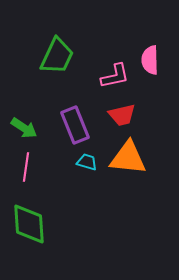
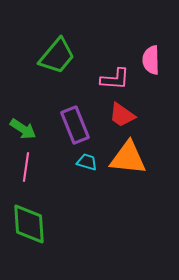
green trapezoid: rotated 15 degrees clockwise
pink semicircle: moved 1 px right
pink L-shape: moved 3 px down; rotated 16 degrees clockwise
red trapezoid: rotated 48 degrees clockwise
green arrow: moved 1 px left, 1 px down
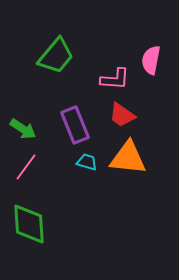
green trapezoid: moved 1 px left
pink semicircle: rotated 12 degrees clockwise
pink line: rotated 28 degrees clockwise
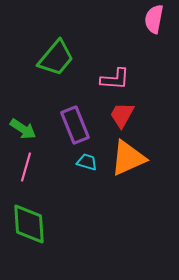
green trapezoid: moved 2 px down
pink semicircle: moved 3 px right, 41 px up
red trapezoid: rotated 84 degrees clockwise
orange triangle: rotated 30 degrees counterclockwise
pink line: rotated 20 degrees counterclockwise
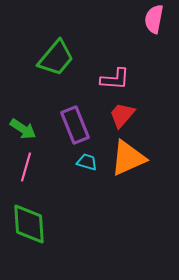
red trapezoid: rotated 12 degrees clockwise
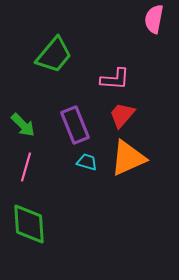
green trapezoid: moved 2 px left, 3 px up
green arrow: moved 4 px up; rotated 12 degrees clockwise
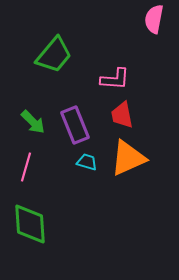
red trapezoid: rotated 52 degrees counterclockwise
green arrow: moved 10 px right, 3 px up
green diamond: moved 1 px right
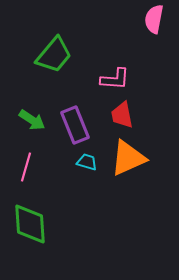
green arrow: moved 1 px left, 2 px up; rotated 12 degrees counterclockwise
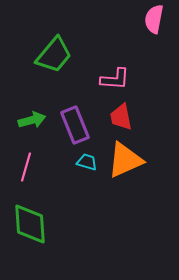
red trapezoid: moved 1 px left, 2 px down
green arrow: rotated 48 degrees counterclockwise
orange triangle: moved 3 px left, 2 px down
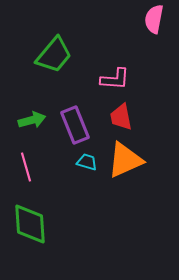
pink line: rotated 32 degrees counterclockwise
